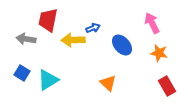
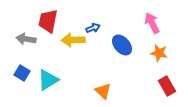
red trapezoid: moved 1 px down
orange triangle: moved 5 px left, 8 px down
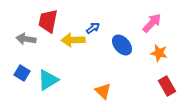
pink arrow: rotated 70 degrees clockwise
blue arrow: rotated 16 degrees counterclockwise
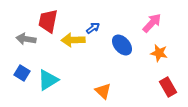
red rectangle: moved 1 px right, 1 px down
